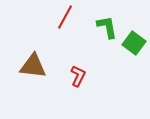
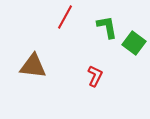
red L-shape: moved 17 px right
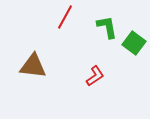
red L-shape: rotated 30 degrees clockwise
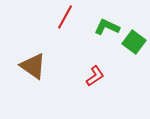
green L-shape: rotated 55 degrees counterclockwise
green square: moved 1 px up
brown triangle: rotated 28 degrees clockwise
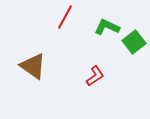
green square: rotated 15 degrees clockwise
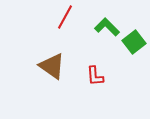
green L-shape: rotated 20 degrees clockwise
brown triangle: moved 19 px right
red L-shape: rotated 120 degrees clockwise
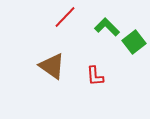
red line: rotated 15 degrees clockwise
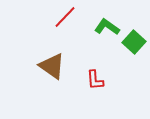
green L-shape: rotated 10 degrees counterclockwise
green square: rotated 10 degrees counterclockwise
red L-shape: moved 4 px down
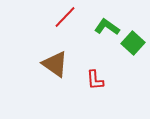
green square: moved 1 px left, 1 px down
brown triangle: moved 3 px right, 2 px up
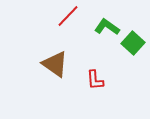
red line: moved 3 px right, 1 px up
